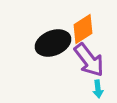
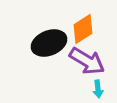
black ellipse: moved 4 px left
purple arrow: moved 2 px left, 1 px down; rotated 21 degrees counterclockwise
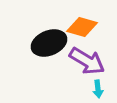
orange diamond: moved 1 px left, 2 px up; rotated 48 degrees clockwise
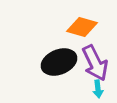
black ellipse: moved 10 px right, 19 px down
purple arrow: moved 8 px right, 2 px down; rotated 33 degrees clockwise
